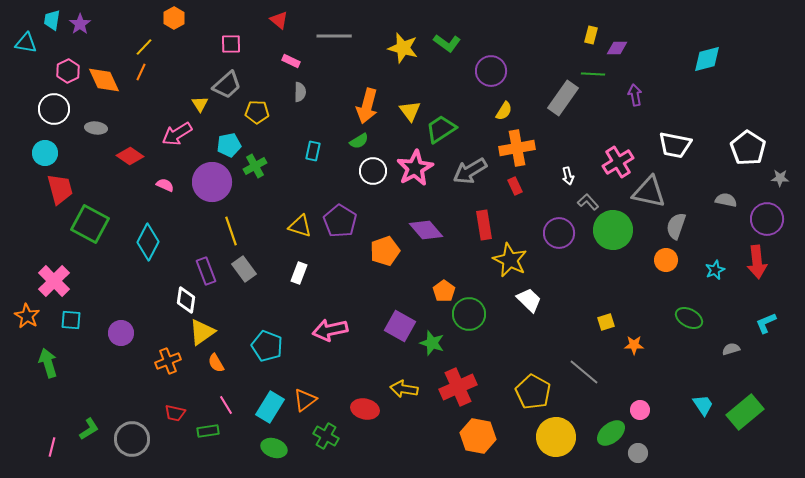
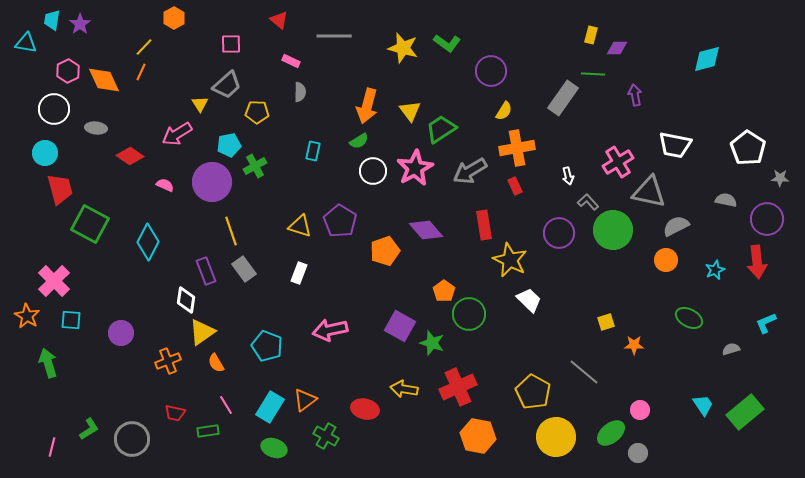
gray semicircle at (676, 226): rotated 44 degrees clockwise
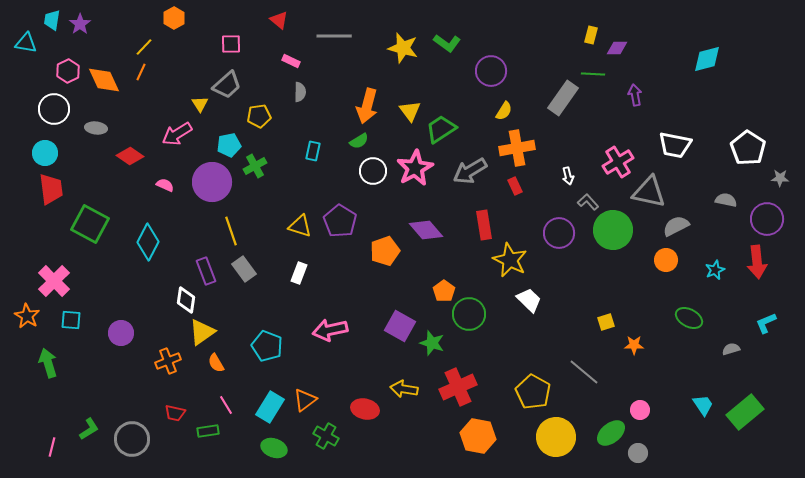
yellow pentagon at (257, 112): moved 2 px right, 4 px down; rotated 10 degrees counterclockwise
red trapezoid at (60, 189): moved 9 px left; rotated 8 degrees clockwise
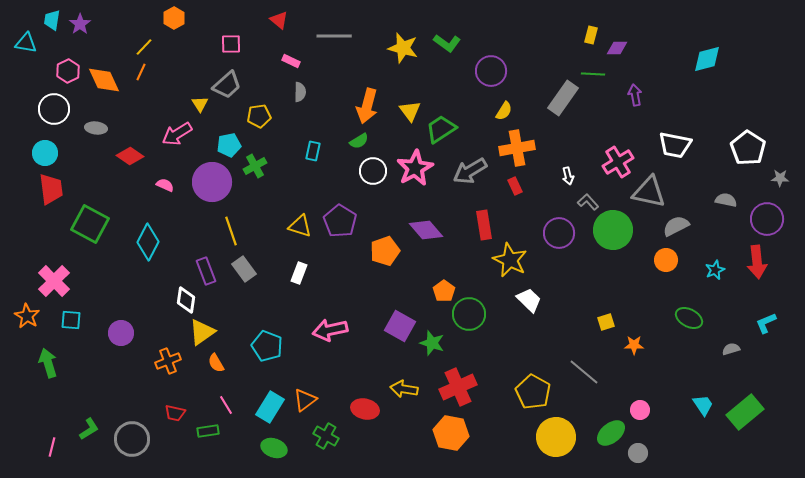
orange hexagon at (478, 436): moved 27 px left, 3 px up
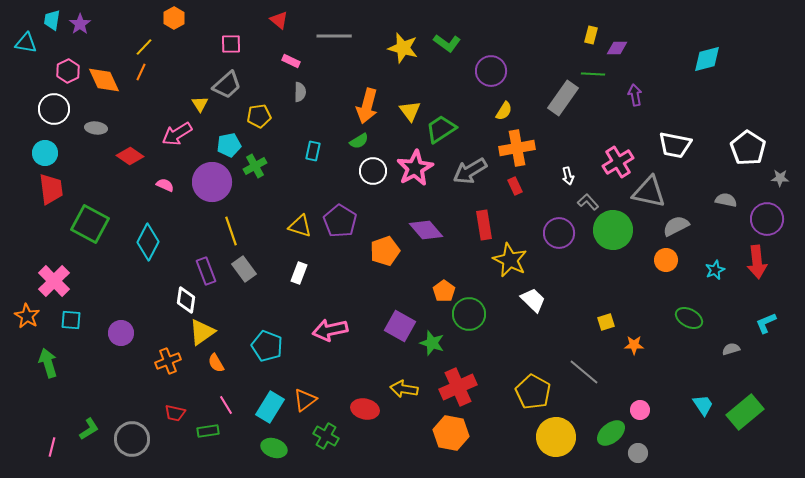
white trapezoid at (529, 300): moved 4 px right
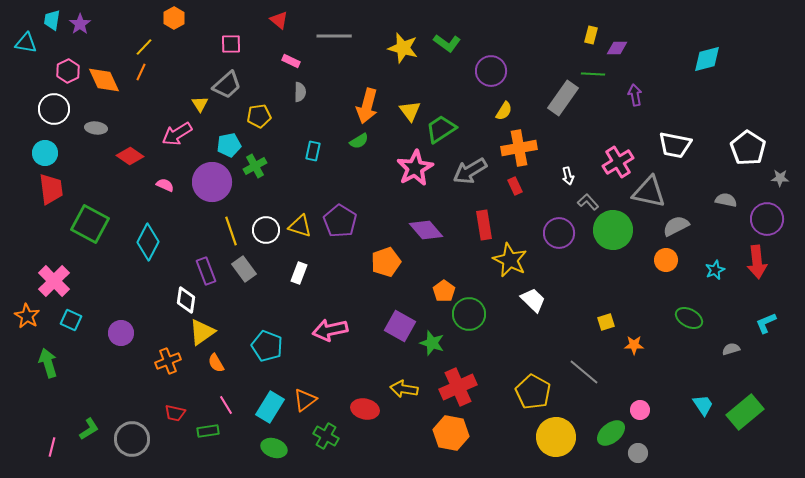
orange cross at (517, 148): moved 2 px right
white circle at (373, 171): moved 107 px left, 59 px down
orange pentagon at (385, 251): moved 1 px right, 11 px down
cyan square at (71, 320): rotated 20 degrees clockwise
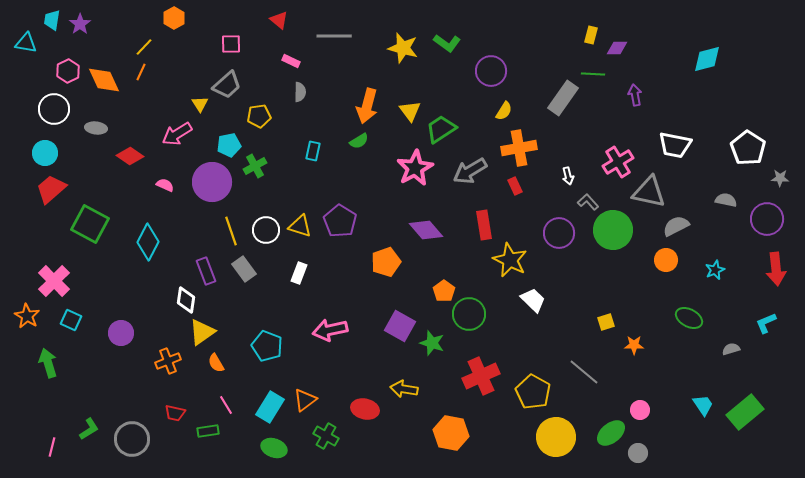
red trapezoid at (51, 189): rotated 124 degrees counterclockwise
red arrow at (757, 262): moved 19 px right, 7 px down
red cross at (458, 387): moved 23 px right, 11 px up
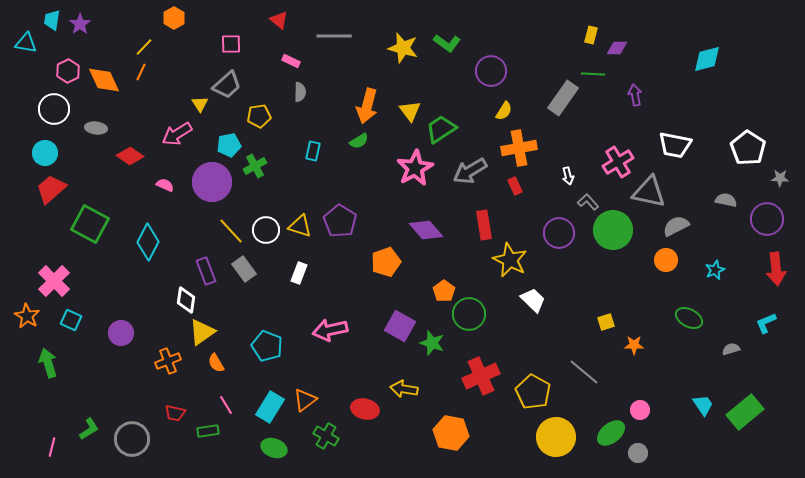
yellow line at (231, 231): rotated 24 degrees counterclockwise
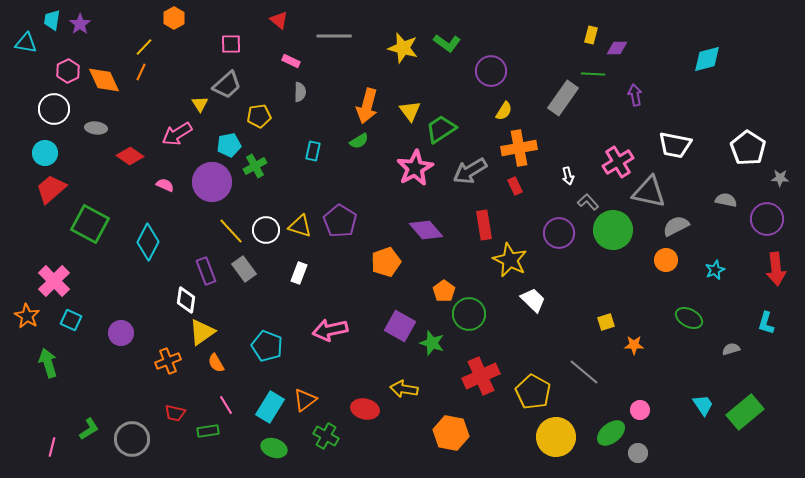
cyan L-shape at (766, 323): rotated 50 degrees counterclockwise
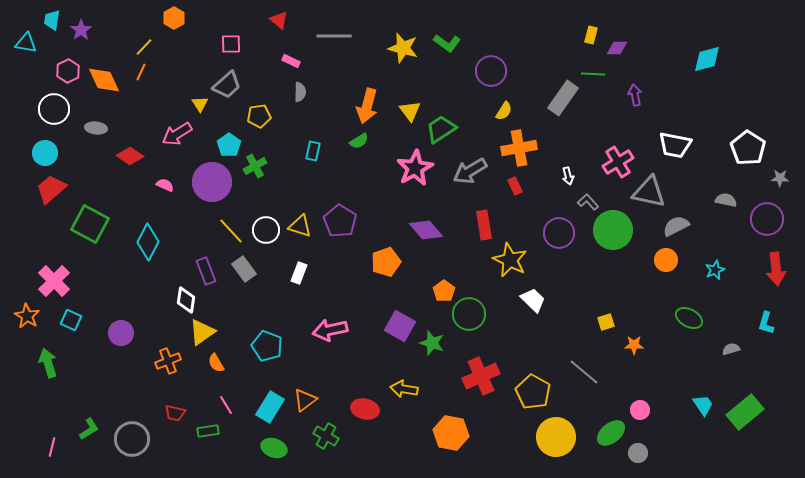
purple star at (80, 24): moved 1 px right, 6 px down
cyan pentagon at (229, 145): rotated 25 degrees counterclockwise
